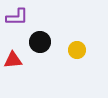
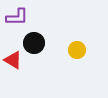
black circle: moved 6 px left, 1 px down
red triangle: rotated 36 degrees clockwise
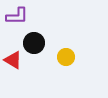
purple L-shape: moved 1 px up
yellow circle: moved 11 px left, 7 px down
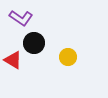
purple L-shape: moved 4 px right, 2 px down; rotated 35 degrees clockwise
yellow circle: moved 2 px right
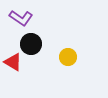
black circle: moved 3 px left, 1 px down
red triangle: moved 2 px down
